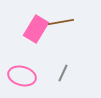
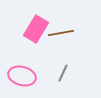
brown line: moved 11 px down
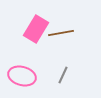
gray line: moved 2 px down
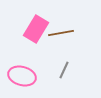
gray line: moved 1 px right, 5 px up
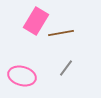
pink rectangle: moved 8 px up
gray line: moved 2 px right, 2 px up; rotated 12 degrees clockwise
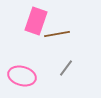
pink rectangle: rotated 12 degrees counterclockwise
brown line: moved 4 px left, 1 px down
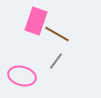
brown line: rotated 40 degrees clockwise
gray line: moved 10 px left, 7 px up
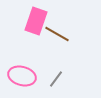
gray line: moved 18 px down
